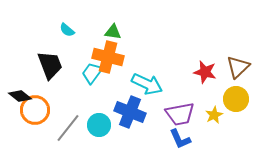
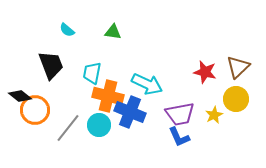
orange cross: moved 39 px down
black trapezoid: moved 1 px right
cyan trapezoid: rotated 25 degrees counterclockwise
blue L-shape: moved 1 px left, 2 px up
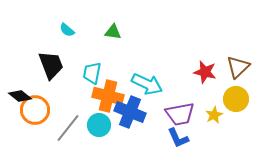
blue L-shape: moved 1 px left, 1 px down
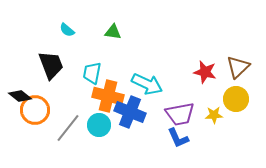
yellow star: rotated 24 degrees clockwise
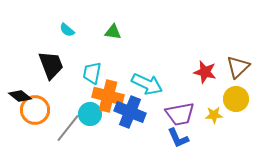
cyan circle: moved 9 px left, 11 px up
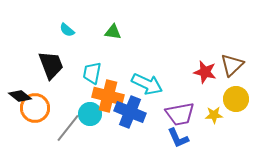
brown triangle: moved 6 px left, 2 px up
orange circle: moved 2 px up
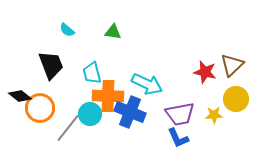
cyan trapezoid: rotated 25 degrees counterclockwise
orange cross: rotated 12 degrees counterclockwise
orange circle: moved 5 px right
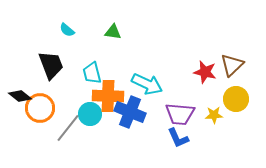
purple trapezoid: rotated 16 degrees clockwise
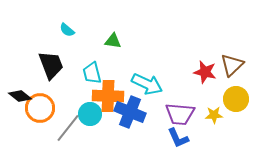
green triangle: moved 9 px down
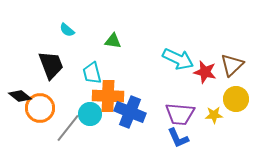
cyan arrow: moved 31 px right, 25 px up
